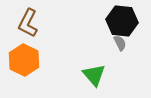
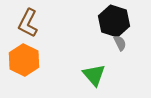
black hexagon: moved 8 px left; rotated 12 degrees clockwise
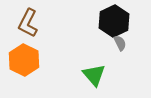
black hexagon: rotated 16 degrees clockwise
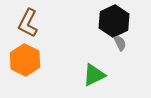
orange hexagon: moved 1 px right
green triangle: rotated 45 degrees clockwise
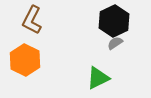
brown L-shape: moved 4 px right, 3 px up
gray semicircle: moved 5 px left; rotated 98 degrees counterclockwise
green triangle: moved 4 px right, 3 px down
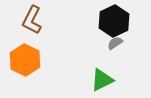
green triangle: moved 4 px right, 2 px down
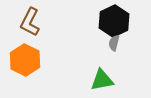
brown L-shape: moved 2 px left, 2 px down
gray semicircle: moved 1 px left; rotated 42 degrees counterclockwise
green triangle: rotated 15 degrees clockwise
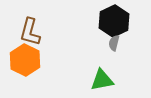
brown L-shape: moved 10 px down; rotated 12 degrees counterclockwise
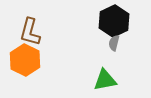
green triangle: moved 3 px right
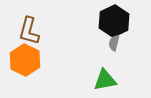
brown L-shape: moved 1 px left, 1 px up
